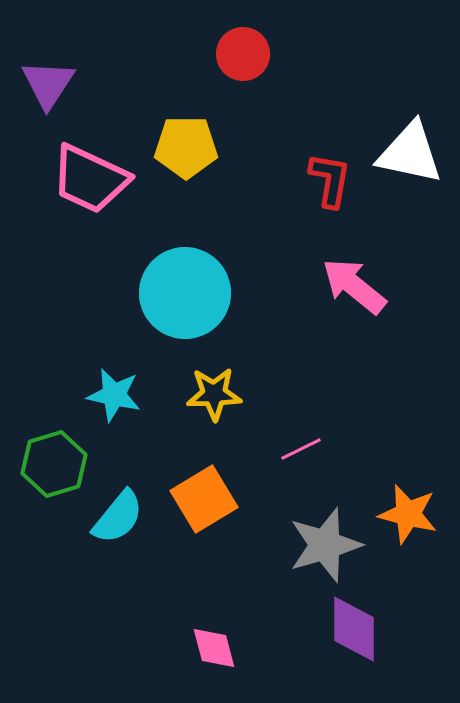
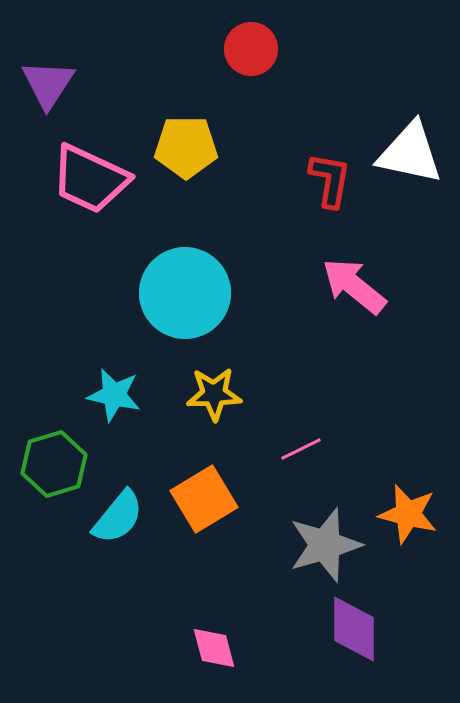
red circle: moved 8 px right, 5 px up
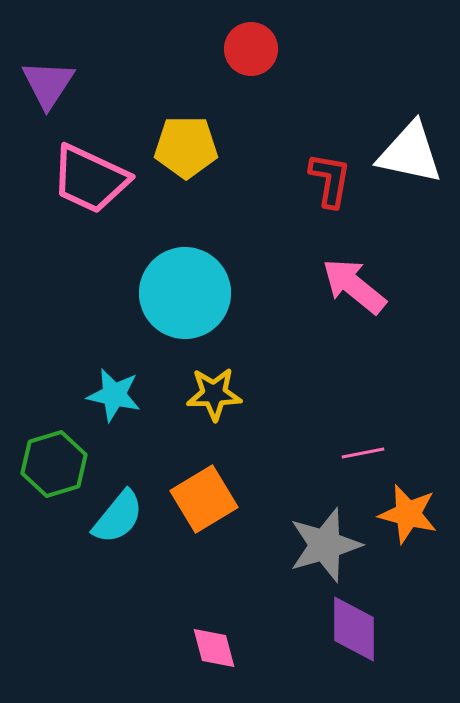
pink line: moved 62 px right, 4 px down; rotated 15 degrees clockwise
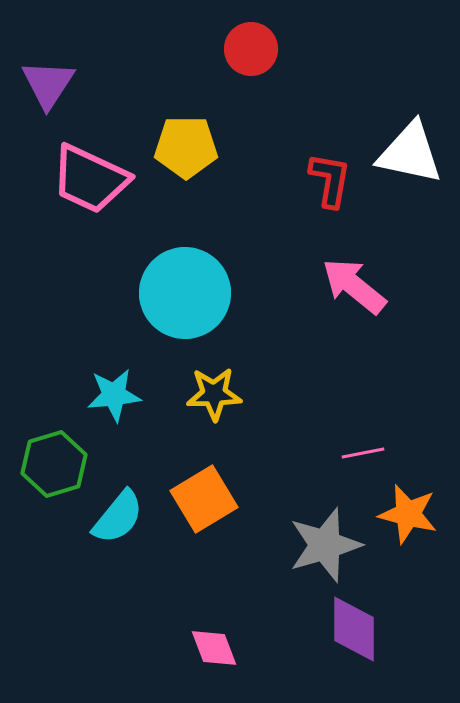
cyan star: rotated 18 degrees counterclockwise
pink diamond: rotated 6 degrees counterclockwise
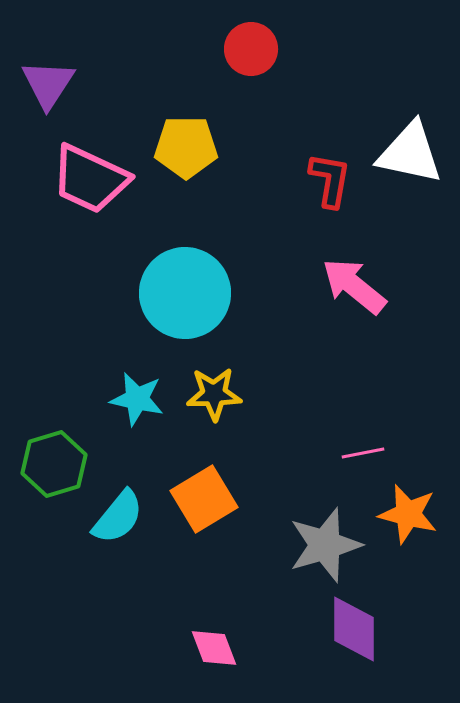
cyan star: moved 23 px right, 4 px down; rotated 18 degrees clockwise
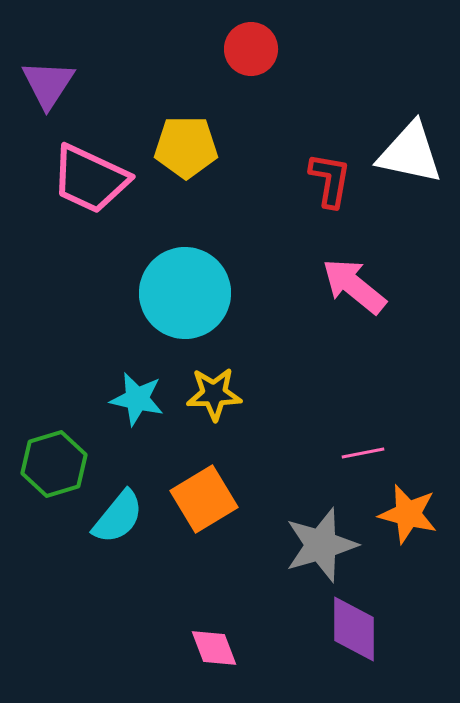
gray star: moved 4 px left
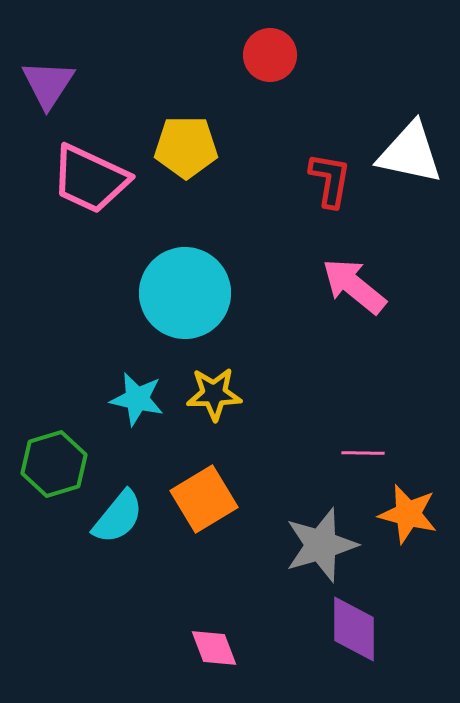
red circle: moved 19 px right, 6 px down
pink line: rotated 12 degrees clockwise
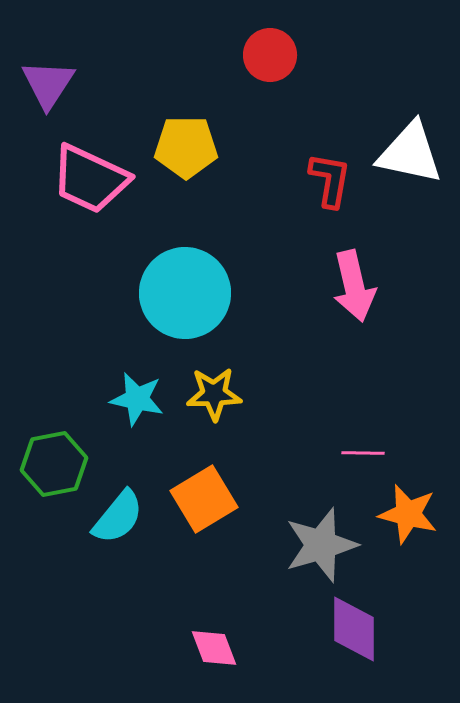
pink arrow: rotated 142 degrees counterclockwise
green hexagon: rotated 6 degrees clockwise
